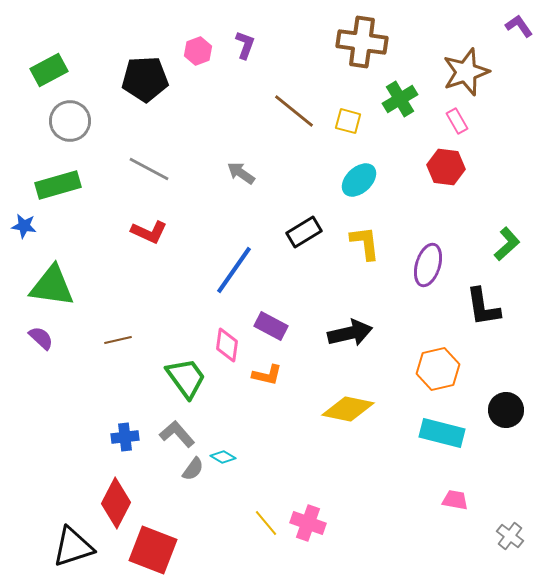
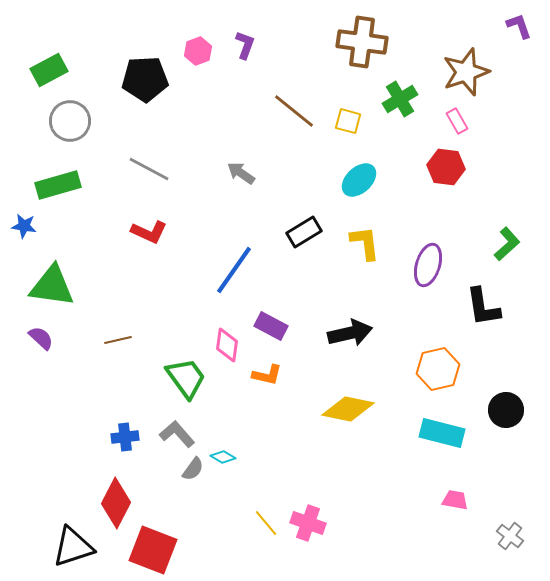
purple L-shape at (519, 26): rotated 16 degrees clockwise
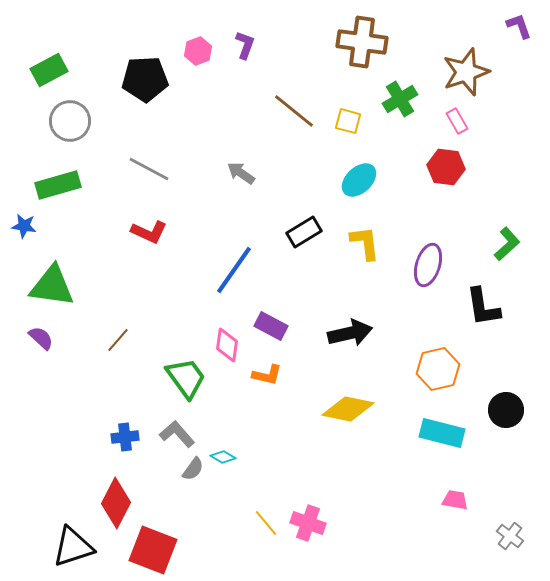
brown line at (118, 340): rotated 36 degrees counterclockwise
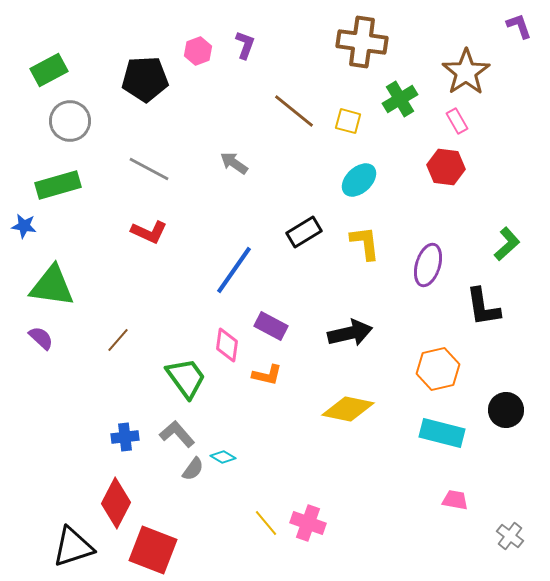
brown star at (466, 72): rotated 15 degrees counterclockwise
gray arrow at (241, 173): moved 7 px left, 10 px up
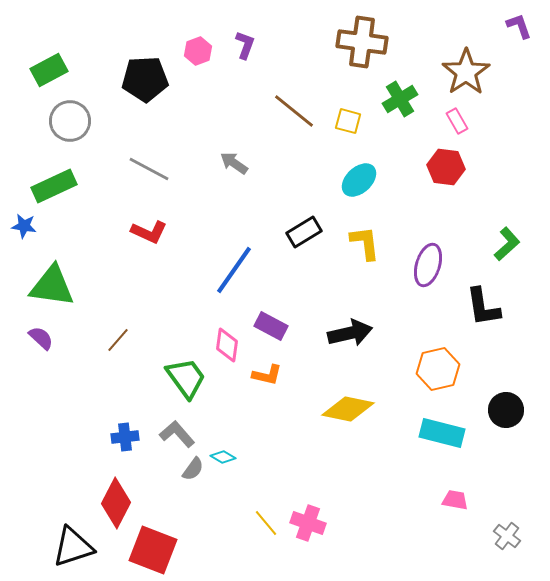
green rectangle at (58, 185): moved 4 px left, 1 px down; rotated 9 degrees counterclockwise
gray cross at (510, 536): moved 3 px left
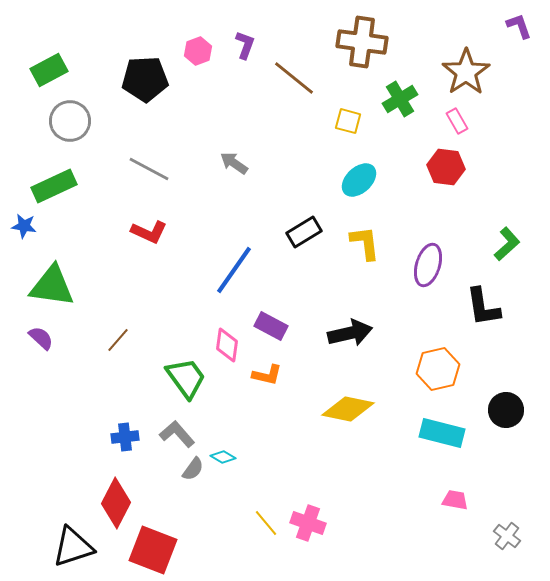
brown line at (294, 111): moved 33 px up
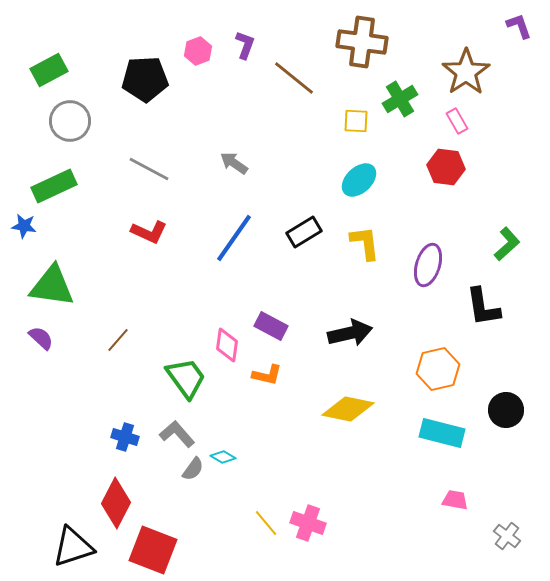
yellow square at (348, 121): moved 8 px right; rotated 12 degrees counterclockwise
blue line at (234, 270): moved 32 px up
blue cross at (125, 437): rotated 24 degrees clockwise
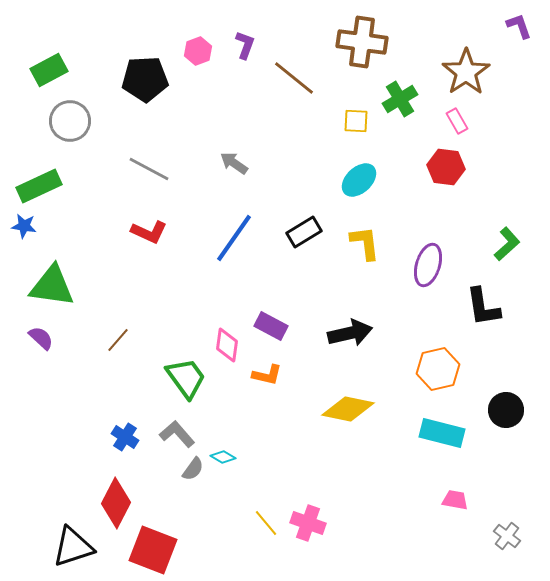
green rectangle at (54, 186): moved 15 px left
blue cross at (125, 437): rotated 16 degrees clockwise
